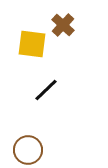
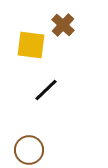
yellow square: moved 1 px left, 1 px down
brown circle: moved 1 px right
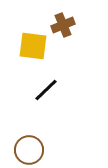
brown cross: rotated 25 degrees clockwise
yellow square: moved 2 px right, 1 px down
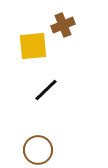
yellow square: rotated 12 degrees counterclockwise
brown circle: moved 9 px right
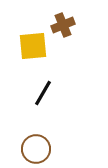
black line: moved 3 px left, 3 px down; rotated 16 degrees counterclockwise
brown circle: moved 2 px left, 1 px up
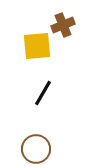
yellow square: moved 4 px right
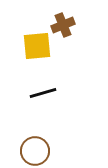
black line: rotated 44 degrees clockwise
brown circle: moved 1 px left, 2 px down
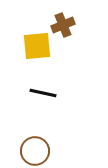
black line: rotated 28 degrees clockwise
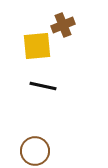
black line: moved 7 px up
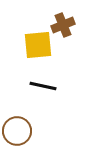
yellow square: moved 1 px right, 1 px up
brown circle: moved 18 px left, 20 px up
